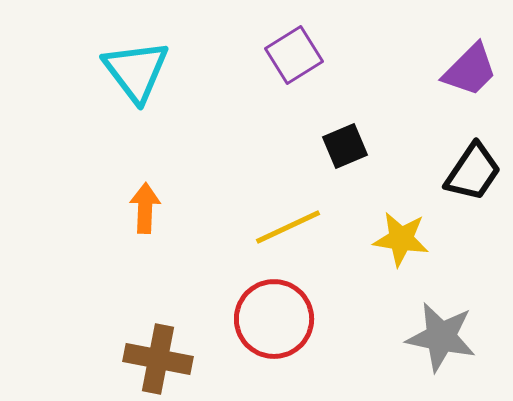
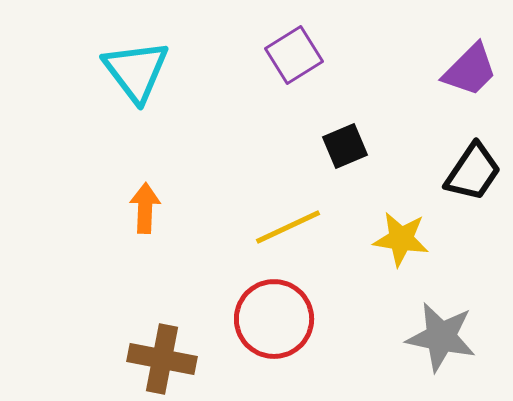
brown cross: moved 4 px right
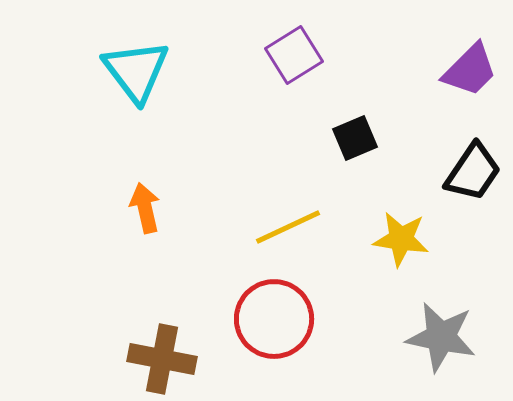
black square: moved 10 px right, 8 px up
orange arrow: rotated 15 degrees counterclockwise
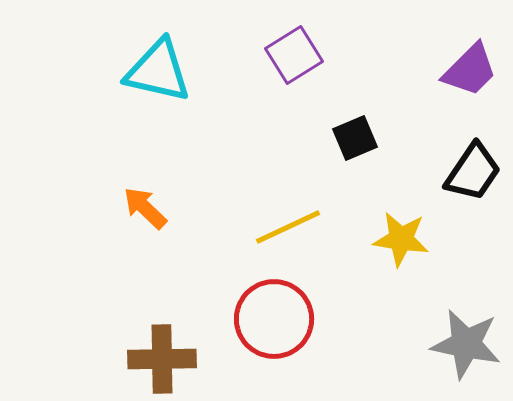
cyan triangle: moved 22 px right; rotated 40 degrees counterclockwise
orange arrow: rotated 33 degrees counterclockwise
gray star: moved 25 px right, 7 px down
brown cross: rotated 12 degrees counterclockwise
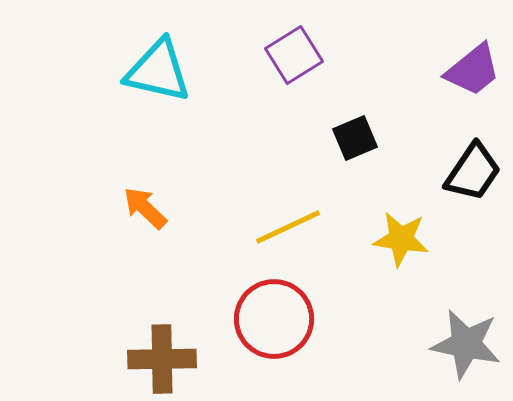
purple trapezoid: moved 3 px right; rotated 6 degrees clockwise
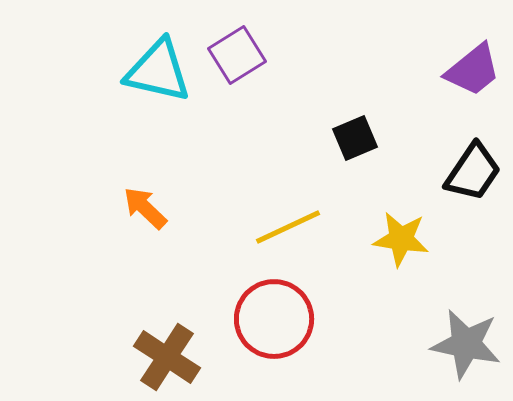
purple square: moved 57 px left
brown cross: moved 5 px right, 2 px up; rotated 34 degrees clockwise
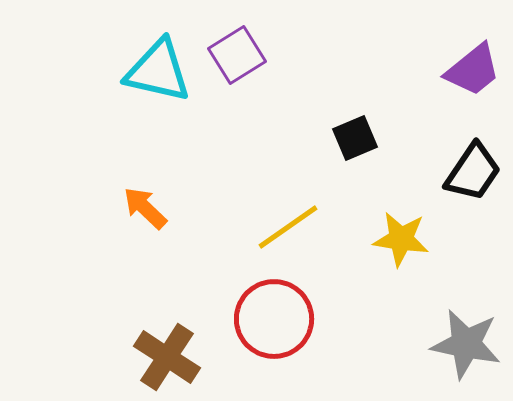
yellow line: rotated 10 degrees counterclockwise
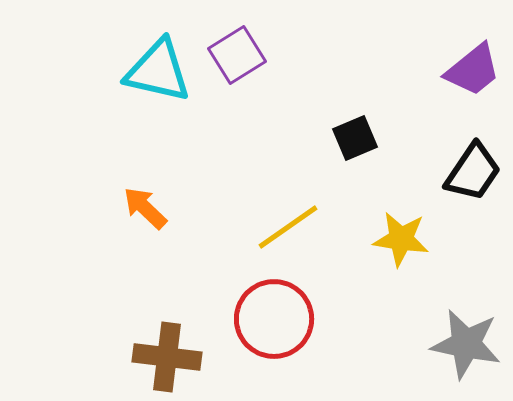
brown cross: rotated 26 degrees counterclockwise
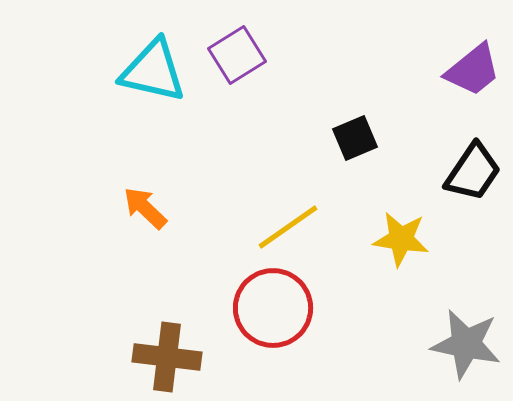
cyan triangle: moved 5 px left
red circle: moved 1 px left, 11 px up
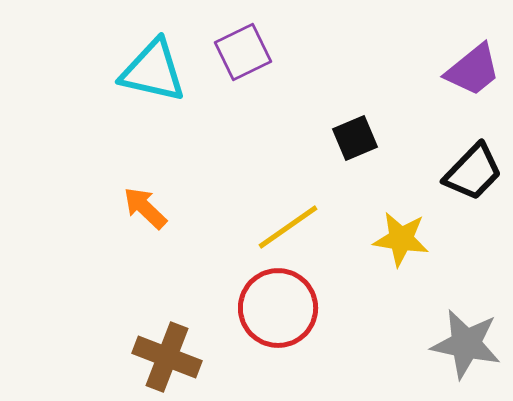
purple square: moved 6 px right, 3 px up; rotated 6 degrees clockwise
black trapezoid: rotated 10 degrees clockwise
red circle: moved 5 px right
brown cross: rotated 14 degrees clockwise
